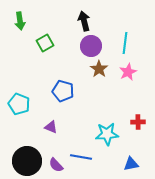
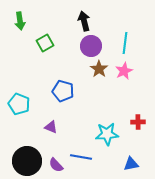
pink star: moved 4 px left, 1 px up
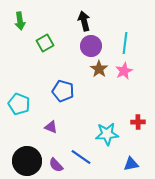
blue line: rotated 25 degrees clockwise
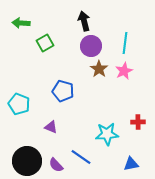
green arrow: moved 1 px right, 2 px down; rotated 102 degrees clockwise
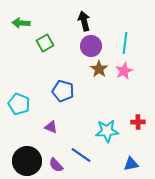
cyan star: moved 3 px up
blue line: moved 2 px up
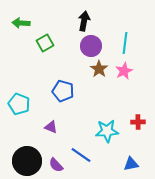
black arrow: rotated 24 degrees clockwise
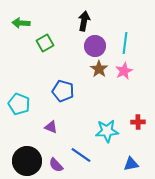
purple circle: moved 4 px right
